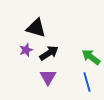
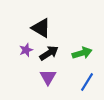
black triangle: moved 5 px right; rotated 15 degrees clockwise
green arrow: moved 9 px left, 4 px up; rotated 126 degrees clockwise
blue line: rotated 48 degrees clockwise
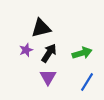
black triangle: rotated 45 degrees counterclockwise
black arrow: rotated 24 degrees counterclockwise
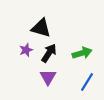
black triangle: rotated 30 degrees clockwise
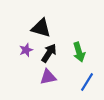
green arrow: moved 3 px left, 1 px up; rotated 90 degrees clockwise
purple triangle: rotated 48 degrees clockwise
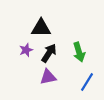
black triangle: rotated 15 degrees counterclockwise
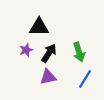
black triangle: moved 2 px left, 1 px up
blue line: moved 2 px left, 3 px up
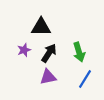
black triangle: moved 2 px right
purple star: moved 2 px left
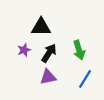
green arrow: moved 2 px up
